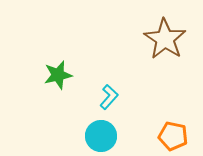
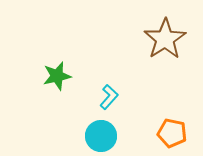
brown star: rotated 6 degrees clockwise
green star: moved 1 px left, 1 px down
orange pentagon: moved 1 px left, 3 px up
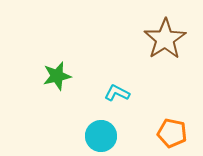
cyan L-shape: moved 8 px right, 4 px up; rotated 105 degrees counterclockwise
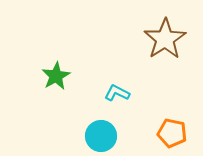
green star: moved 1 px left; rotated 16 degrees counterclockwise
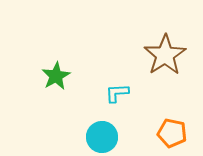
brown star: moved 16 px down
cyan L-shape: rotated 30 degrees counterclockwise
cyan circle: moved 1 px right, 1 px down
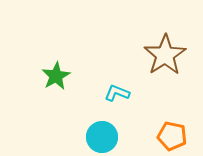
cyan L-shape: rotated 25 degrees clockwise
orange pentagon: moved 3 px down
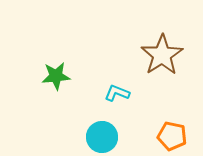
brown star: moved 3 px left
green star: rotated 24 degrees clockwise
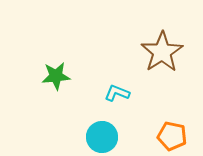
brown star: moved 3 px up
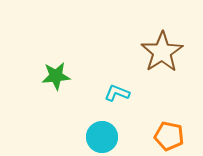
orange pentagon: moved 3 px left
